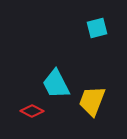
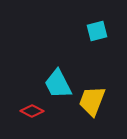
cyan square: moved 3 px down
cyan trapezoid: moved 2 px right
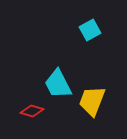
cyan square: moved 7 px left, 1 px up; rotated 15 degrees counterclockwise
red diamond: rotated 10 degrees counterclockwise
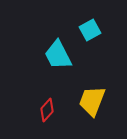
cyan trapezoid: moved 29 px up
red diamond: moved 15 px right, 1 px up; rotated 65 degrees counterclockwise
